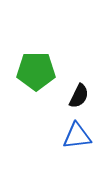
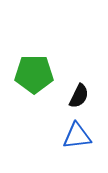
green pentagon: moved 2 px left, 3 px down
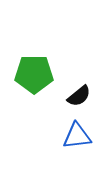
black semicircle: rotated 25 degrees clockwise
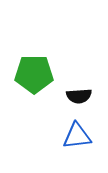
black semicircle: rotated 35 degrees clockwise
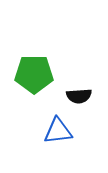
blue triangle: moved 19 px left, 5 px up
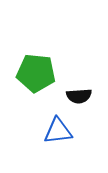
green pentagon: moved 2 px right, 1 px up; rotated 6 degrees clockwise
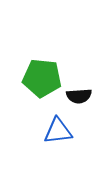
green pentagon: moved 6 px right, 5 px down
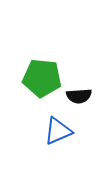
blue triangle: rotated 16 degrees counterclockwise
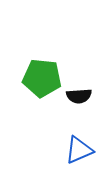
blue triangle: moved 21 px right, 19 px down
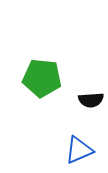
black semicircle: moved 12 px right, 4 px down
